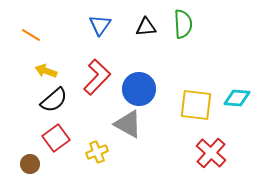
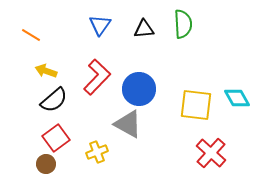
black triangle: moved 2 px left, 2 px down
cyan diamond: rotated 56 degrees clockwise
brown circle: moved 16 px right
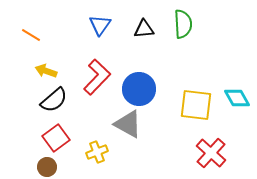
brown circle: moved 1 px right, 3 px down
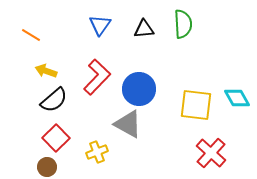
red square: rotated 8 degrees counterclockwise
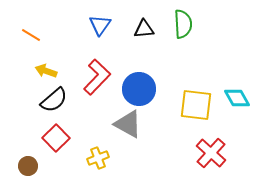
yellow cross: moved 1 px right, 6 px down
brown circle: moved 19 px left, 1 px up
